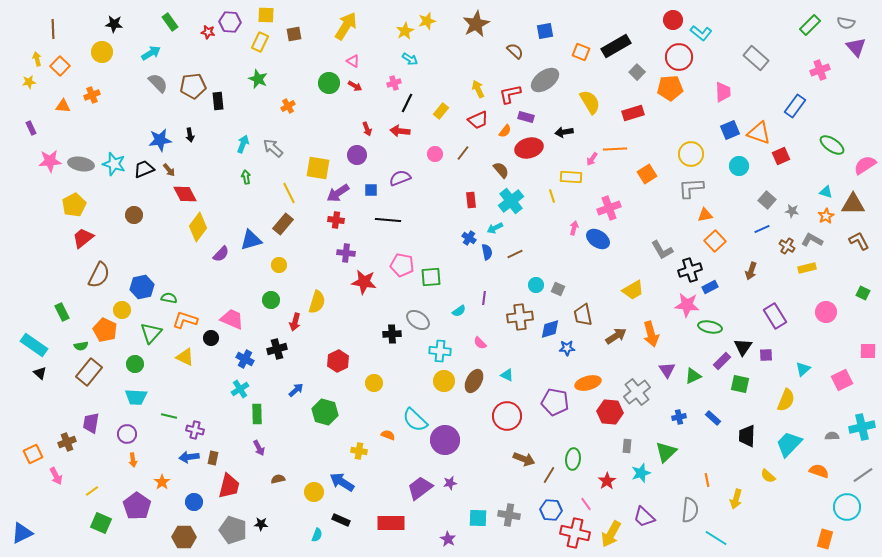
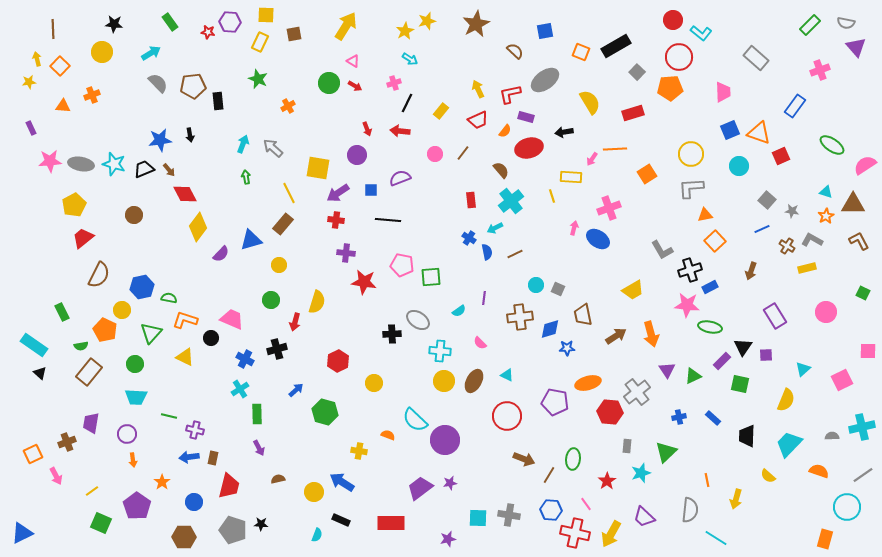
purple star at (448, 539): rotated 28 degrees clockwise
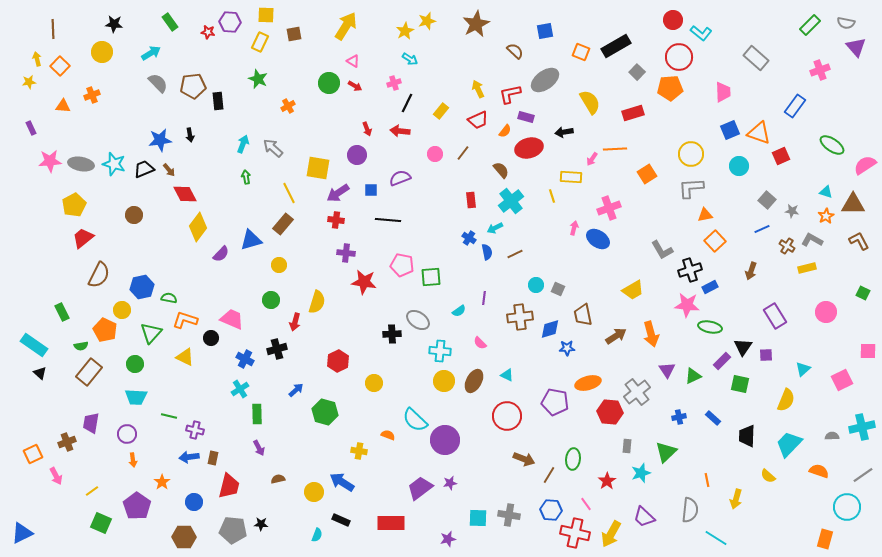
gray pentagon at (233, 530): rotated 12 degrees counterclockwise
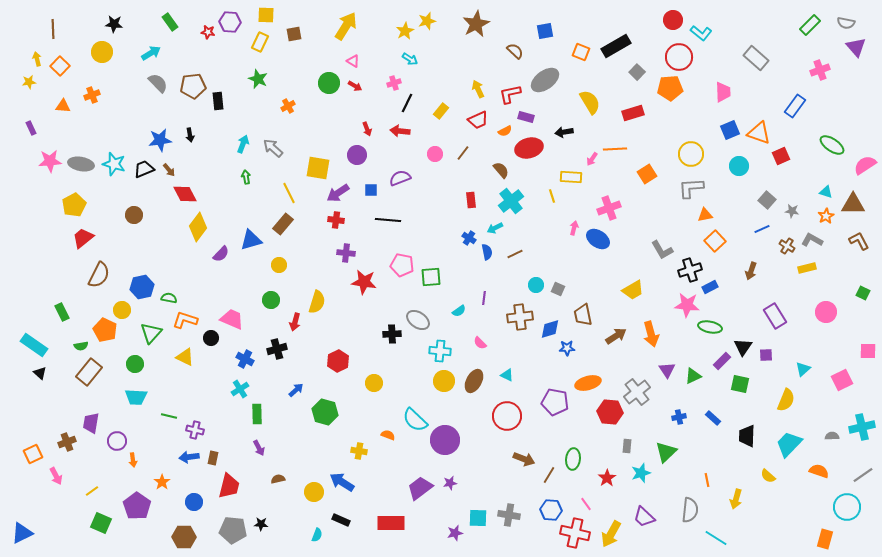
orange semicircle at (505, 131): rotated 24 degrees clockwise
purple circle at (127, 434): moved 10 px left, 7 px down
red star at (607, 481): moved 3 px up
purple star at (448, 539): moved 7 px right, 6 px up
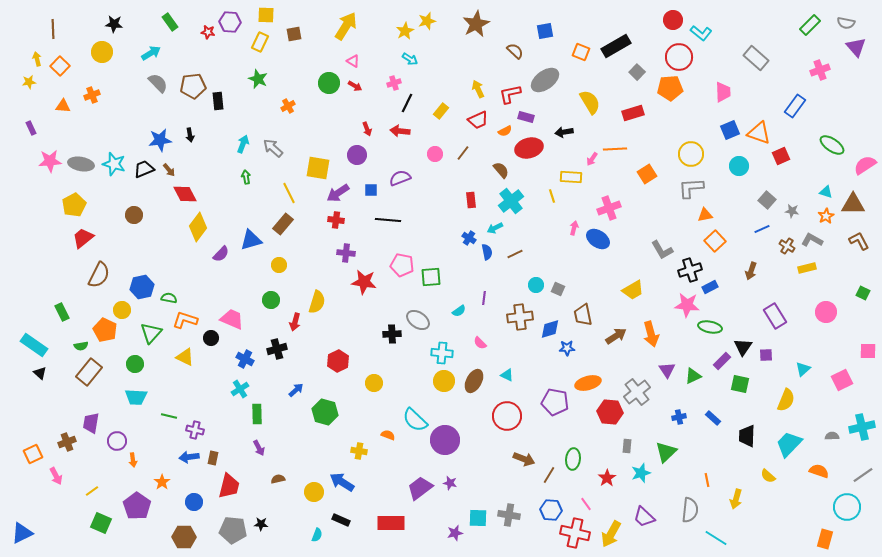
cyan cross at (440, 351): moved 2 px right, 2 px down
purple star at (450, 483): rotated 24 degrees clockwise
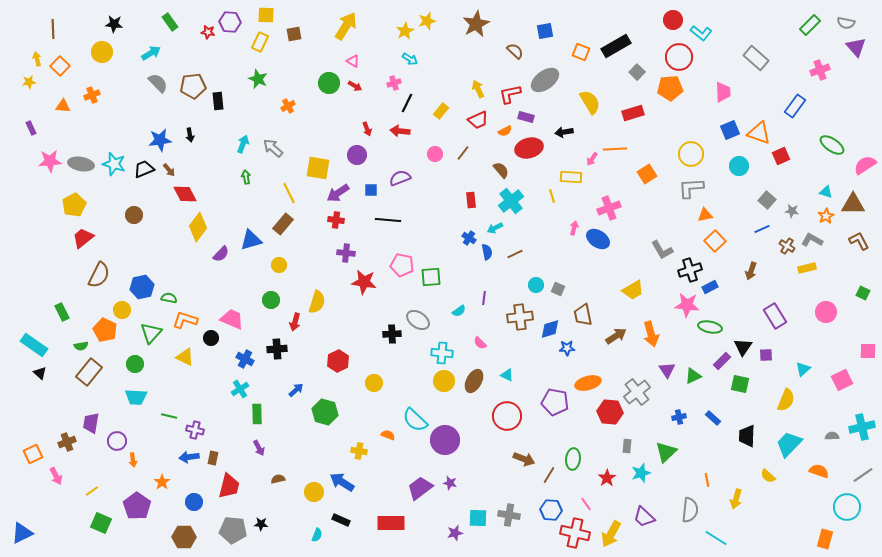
black cross at (277, 349): rotated 12 degrees clockwise
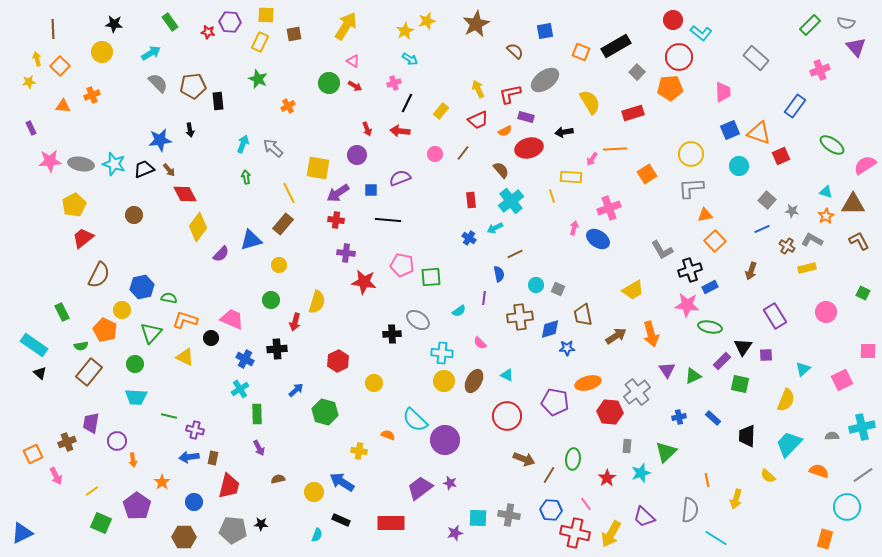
black arrow at (190, 135): moved 5 px up
blue semicircle at (487, 252): moved 12 px right, 22 px down
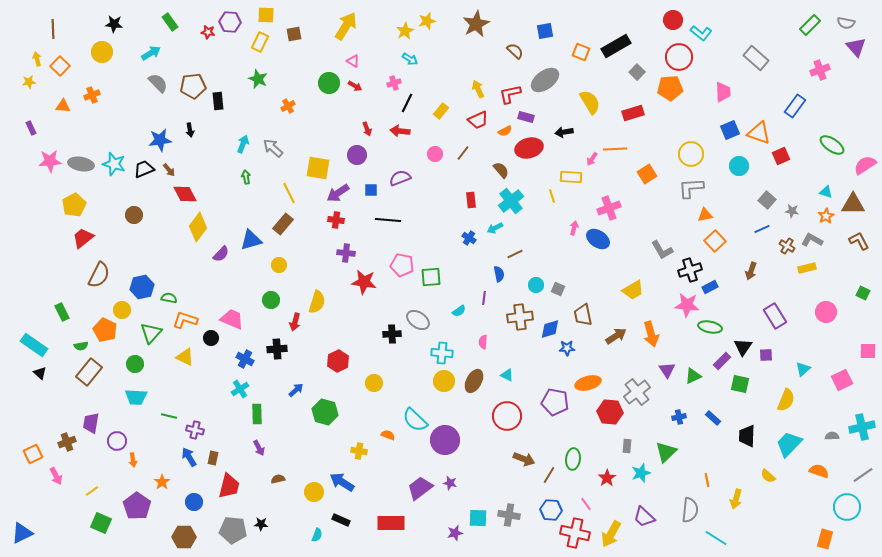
pink semicircle at (480, 343): moved 3 px right, 1 px up; rotated 48 degrees clockwise
blue arrow at (189, 457): rotated 66 degrees clockwise
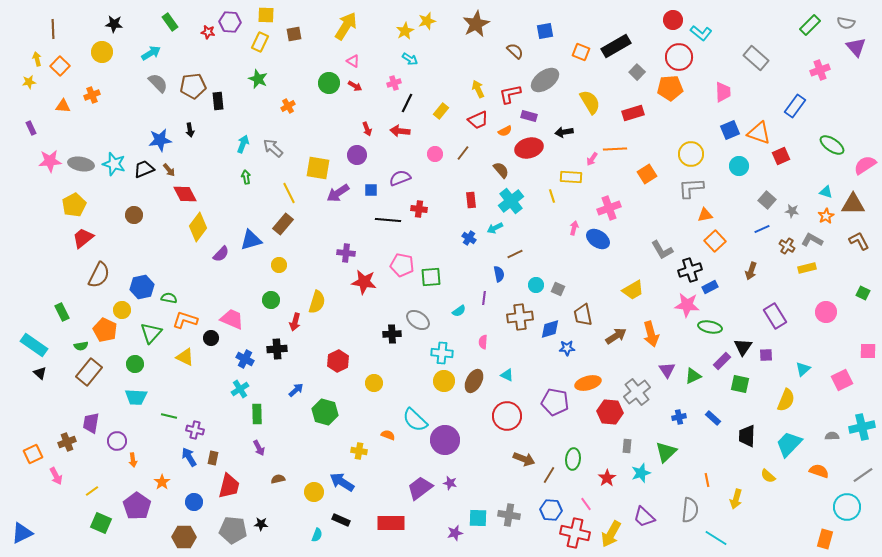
purple rectangle at (526, 117): moved 3 px right, 1 px up
red cross at (336, 220): moved 83 px right, 11 px up
